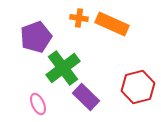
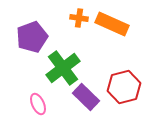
purple pentagon: moved 4 px left
red hexagon: moved 14 px left
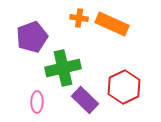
green cross: rotated 24 degrees clockwise
red hexagon: rotated 12 degrees counterclockwise
purple rectangle: moved 1 px left, 3 px down
pink ellipse: moved 1 px left, 2 px up; rotated 25 degrees clockwise
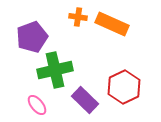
orange cross: moved 1 px left, 1 px up
green cross: moved 8 px left, 2 px down
pink ellipse: moved 3 px down; rotated 40 degrees counterclockwise
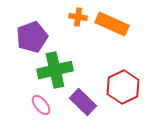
red hexagon: moved 1 px left
purple rectangle: moved 2 px left, 2 px down
pink ellipse: moved 4 px right
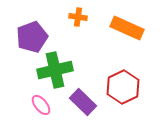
orange rectangle: moved 15 px right, 4 px down
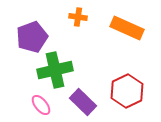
red hexagon: moved 4 px right, 4 px down
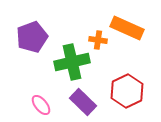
orange cross: moved 20 px right, 23 px down
green cross: moved 17 px right, 8 px up
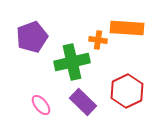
orange rectangle: rotated 20 degrees counterclockwise
